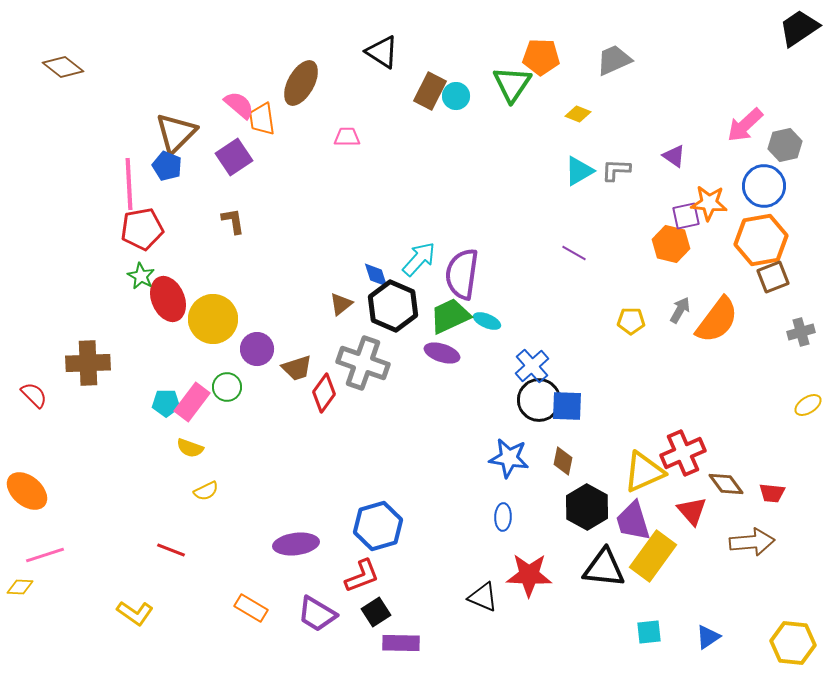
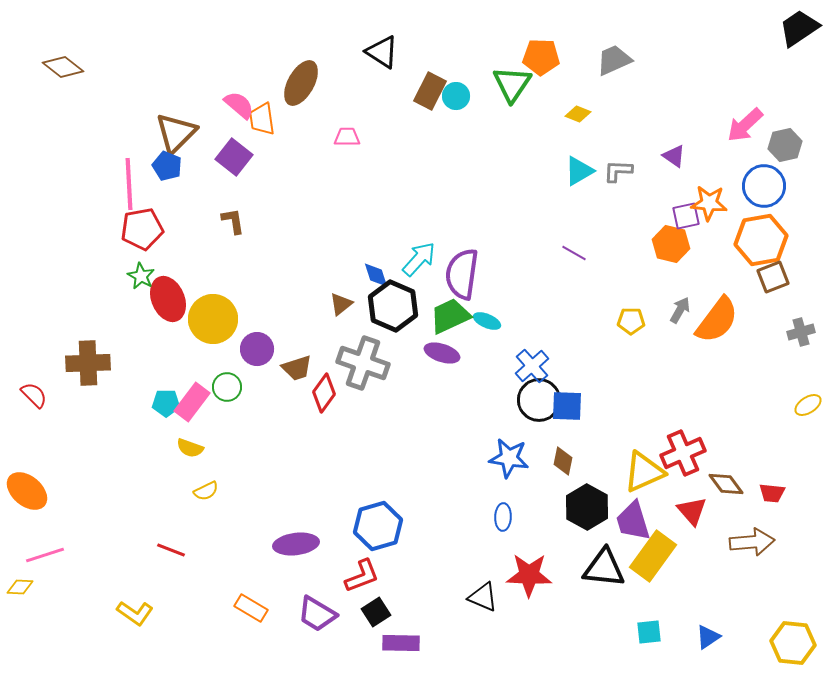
purple square at (234, 157): rotated 18 degrees counterclockwise
gray L-shape at (616, 170): moved 2 px right, 1 px down
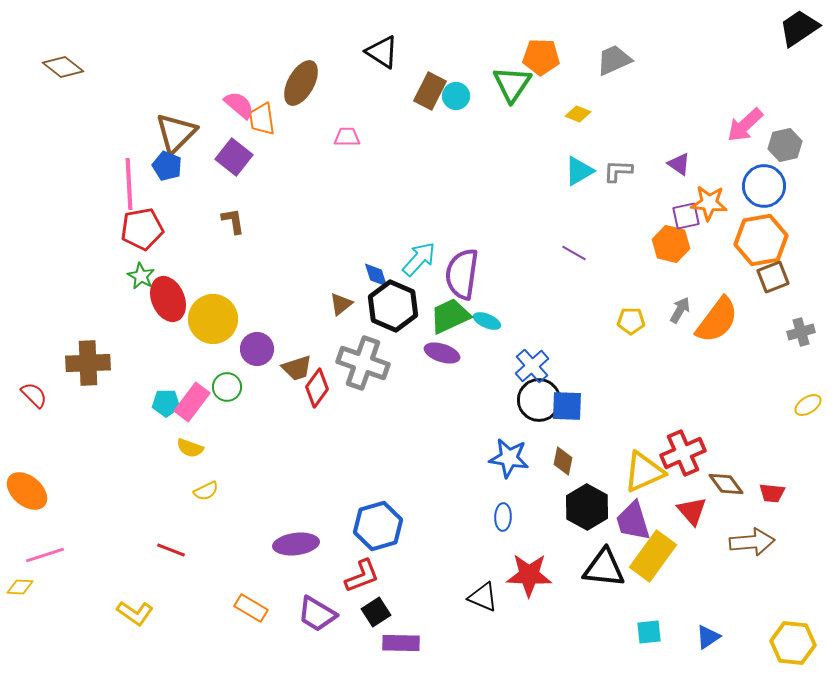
purple triangle at (674, 156): moved 5 px right, 8 px down
red diamond at (324, 393): moved 7 px left, 5 px up
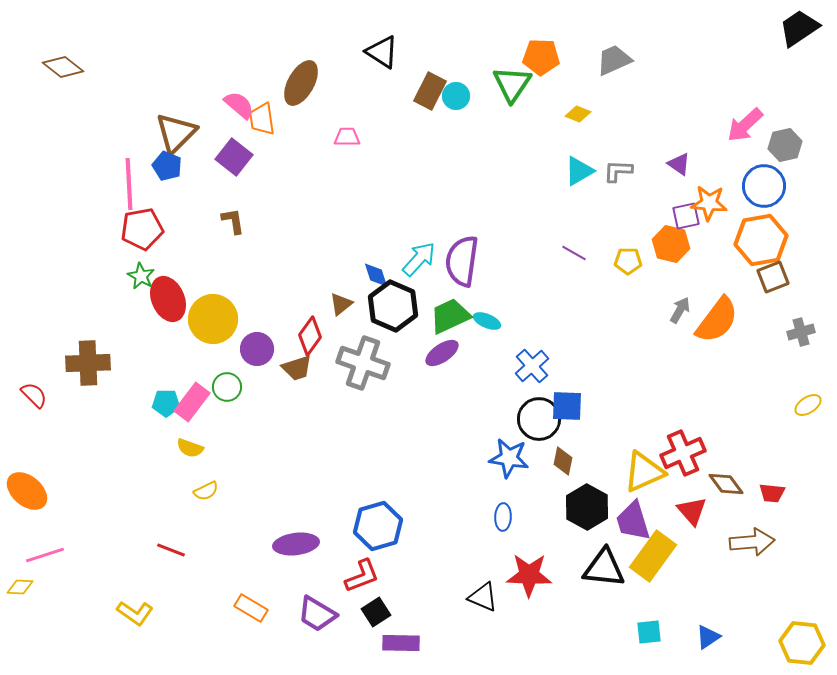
purple semicircle at (462, 274): moved 13 px up
yellow pentagon at (631, 321): moved 3 px left, 60 px up
purple ellipse at (442, 353): rotated 52 degrees counterclockwise
red diamond at (317, 388): moved 7 px left, 52 px up
black circle at (539, 400): moved 19 px down
yellow hexagon at (793, 643): moved 9 px right
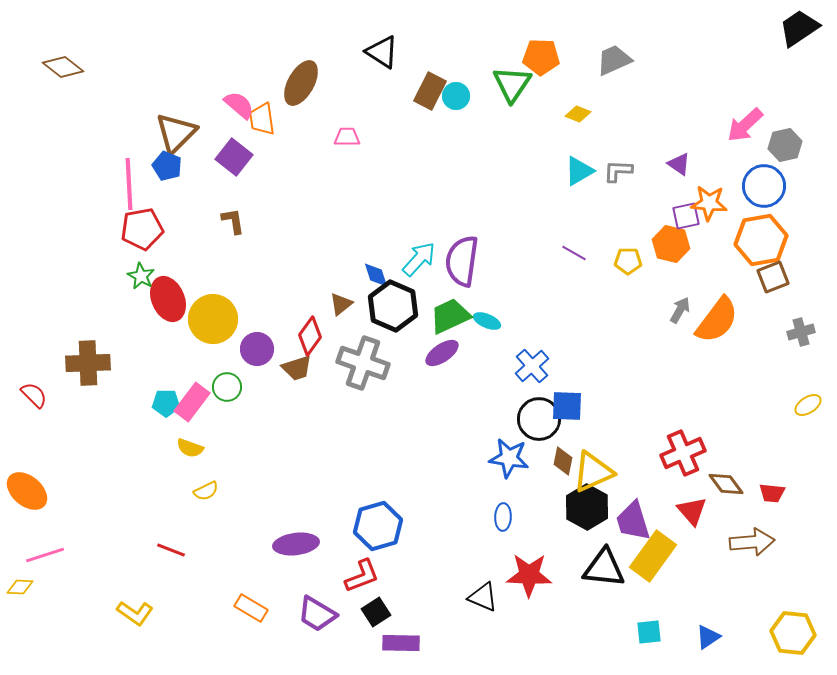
yellow triangle at (644, 472): moved 51 px left
yellow hexagon at (802, 643): moved 9 px left, 10 px up
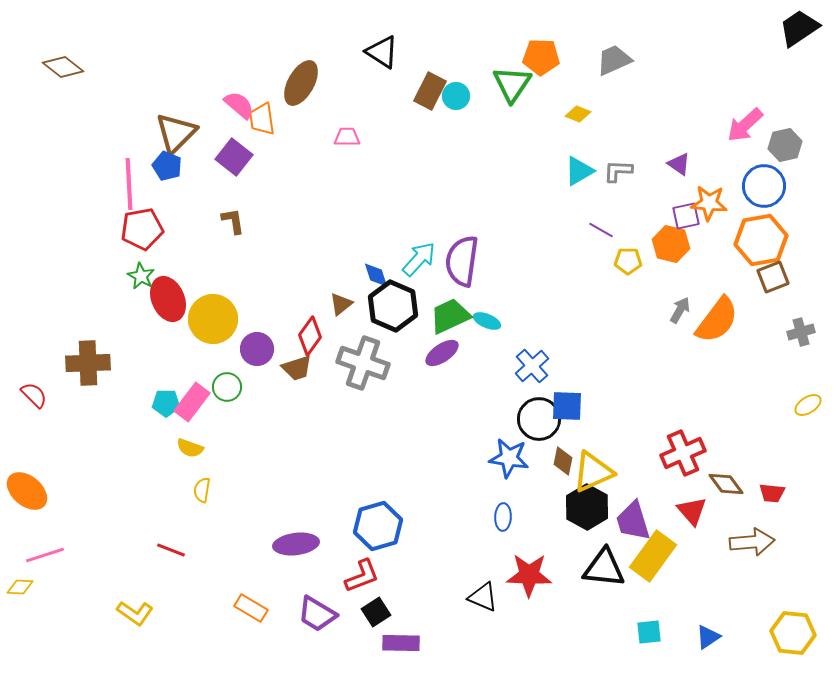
purple line at (574, 253): moved 27 px right, 23 px up
yellow semicircle at (206, 491): moved 4 px left, 1 px up; rotated 125 degrees clockwise
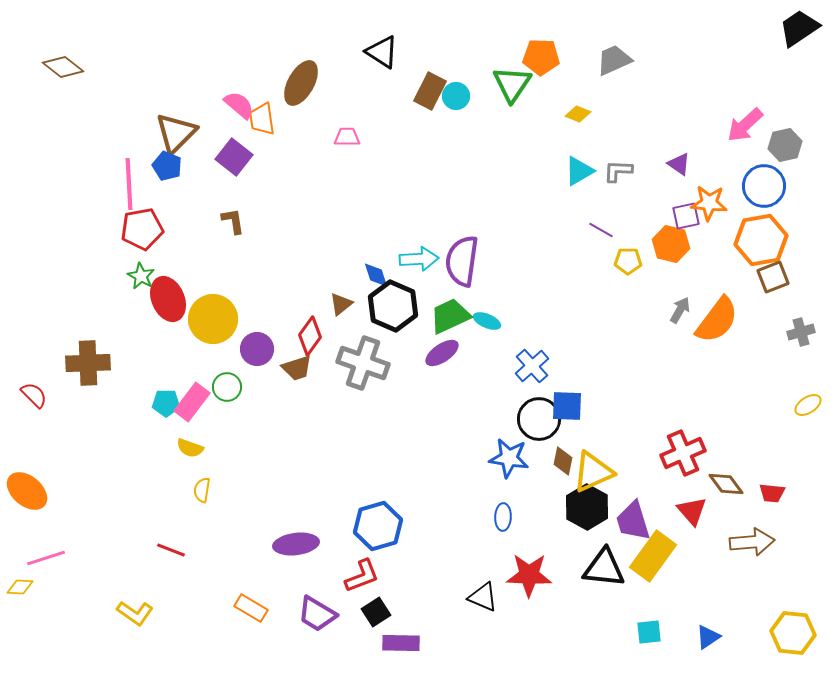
cyan arrow at (419, 259): rotated 45 degrees clockwise
pink line at (45, 555): moved 1 px right, 3 px down
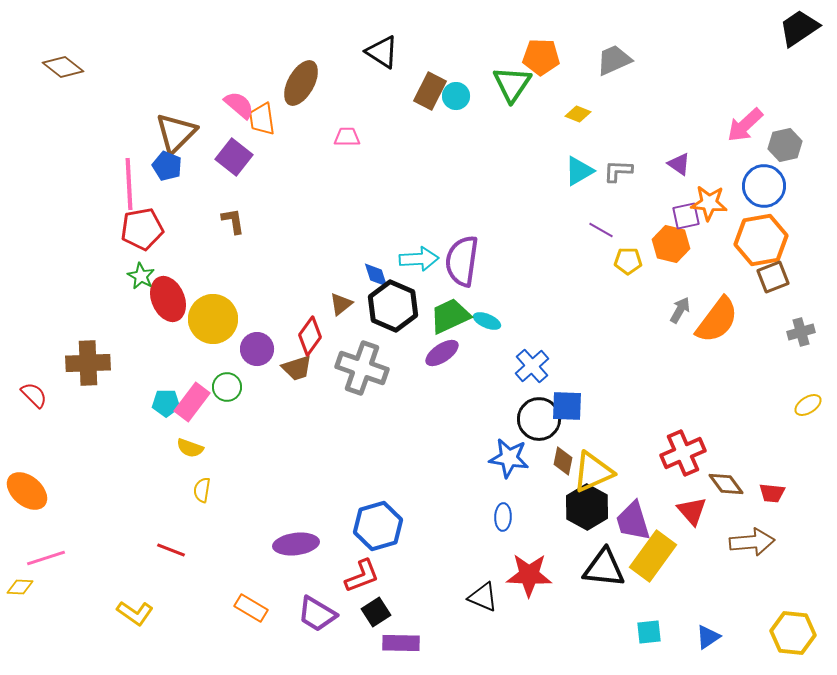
gray cross at (363, 363): moved 1 px left, 5 px down
